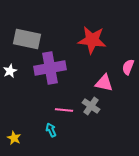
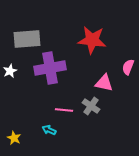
gray rectangle: rotated 16 degrees counterclockwise
cyan arrow: moved 2 px left; rotated 40 degrees counterclockwise
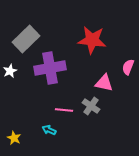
gray rectangle: moved 1 px left; rotated 40 degrees counterclockwise
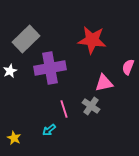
pink triangle: rotated 24 degrees counterclockwise
pink line: moved 1 px up; rotated 66 degrees clockwise
cyan arrow: rotated 64 degrees counterclockwise
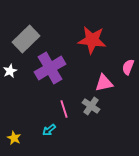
purple cross: rotated 20 degrees counterclockwise
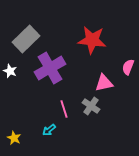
white star: rotated 24 degrees counterclockwise
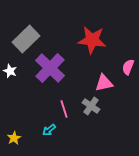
purple cross: rotated 16 degrees counterclockwise
yellow star: rotated 16 degrees clockwise
